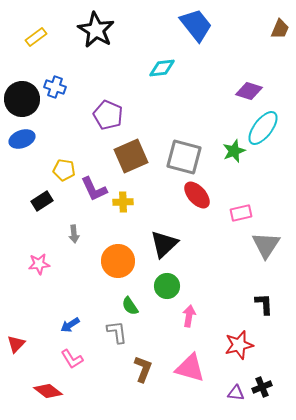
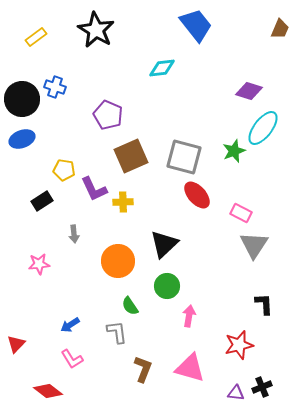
pink rectangle: rotated 40 degrees clockwise
gray triangle: moved 12 px left
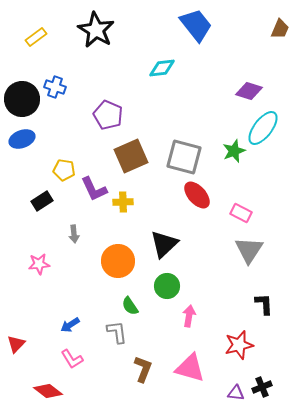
gray triangle: moved 5 px left, 5 px down
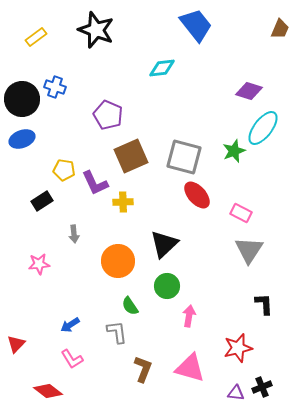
black star: rotated 9 degrees counterclockwise
purple L-shape: moved 1 px right, 6 px up
red star: moved 1 px left, 3 px down
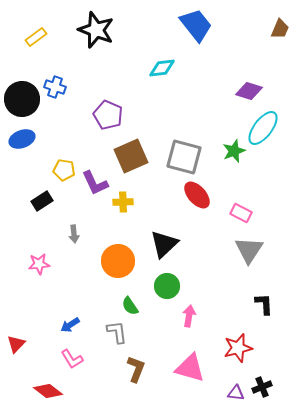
brown L-shape: moved 7 px left
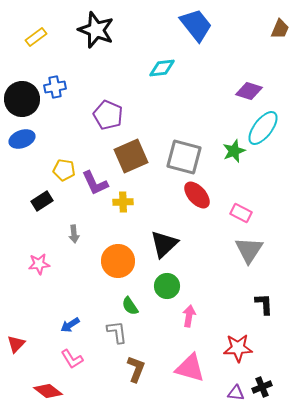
blue cross: rotated 30 degrees counterclockwise
red star: rotated 12 degrees clockwise
